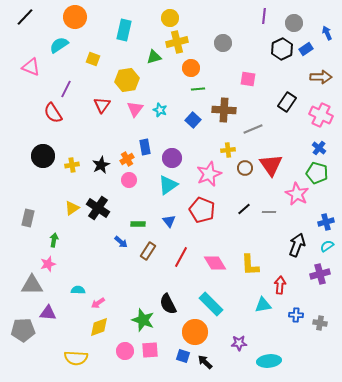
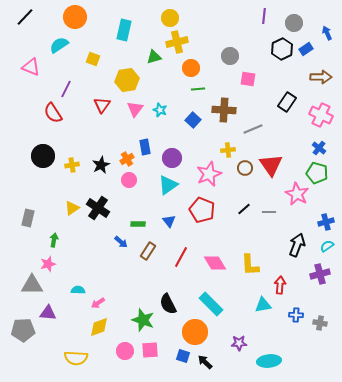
gray circle at (223, 43): moved 7 px right, 13 px down
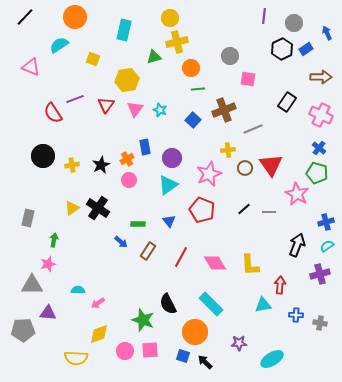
purple line at (66, 89): moved 9 px right, 10 px down; rotated 42 degrees clockwise
red triangle at (102, 105): moved 4 px right
brown cross at (224, 110): rotated 25 degrees counterclockwise
yellow diamond at (99, 327): moved 7 px down
cyan ellipse at (269, 361): moved 3 px right, 2 px up; rotated 25 degrees counterclockwise
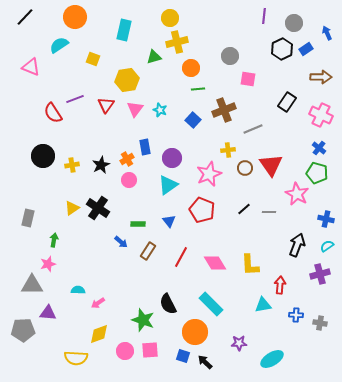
blue cross at (326, 222): moved 3 px up; rotated 28 degrees clockwise
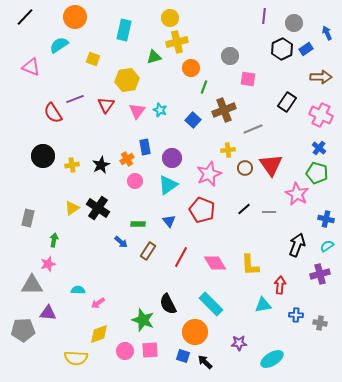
green line at (198, 89): moved 6 px right, 2 px up; rotated 64 degrees counterclockwise
pink triangle at (135, 109): moved 2 px right, 2 px down
pink circle at (129, 180): moved 6 px right, 1 px down
